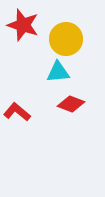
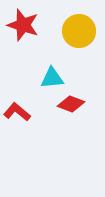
yellow circle: moved 13 px right, 8 px up
cyan triangle: moved 6 px left, 6 px down
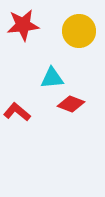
red star: rotated 24 degrees counterclockwise
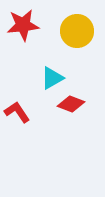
yellow circle: moved 2 px left
cyan triangle: rotated 25 degrees counterclockwise
red L-shape: rotated 16 degrees clockwise
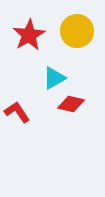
red star: moved 6 px right, 10 px down; rotated 24 degrees counterclockwise
cyan triangle: moved 2 px right
red diamond: rotated 8 degrees counterclockwise
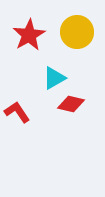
yellow circle: moved 1 px down
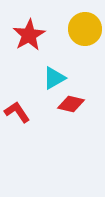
yellow circle: moved 8 px right, 3 px up
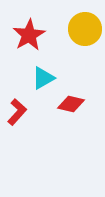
cyan triangle: moved 11 px left
red L-shape: rotated 76 degrees clockwise
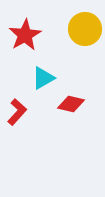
red star: moved 4 px left
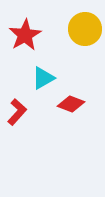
red diamond: rotated 8 degrees clockwise
